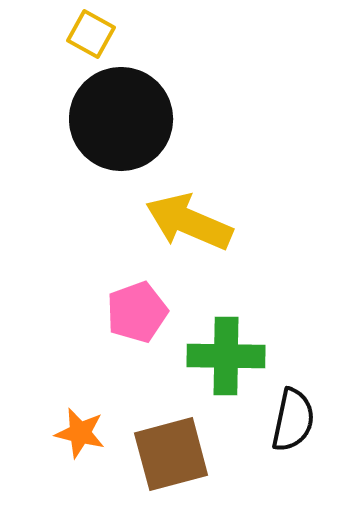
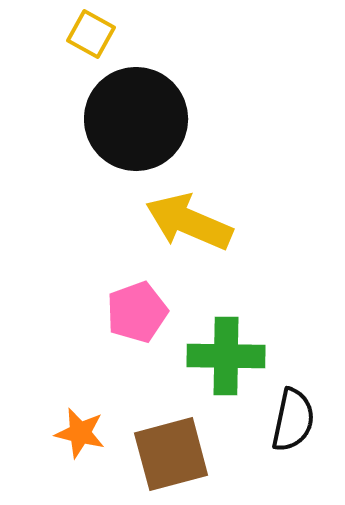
black circle: moved 15 px right
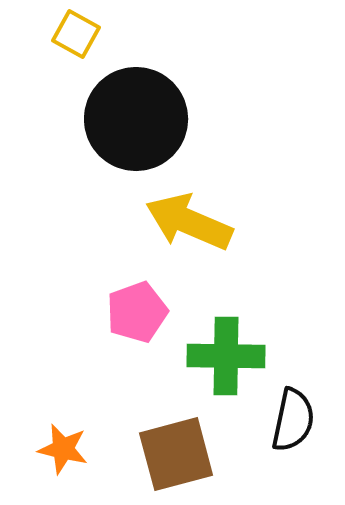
yellow square: moved 15 px left
orange star: moved 17 px left, 16 px down
brown square: moved 5 px right
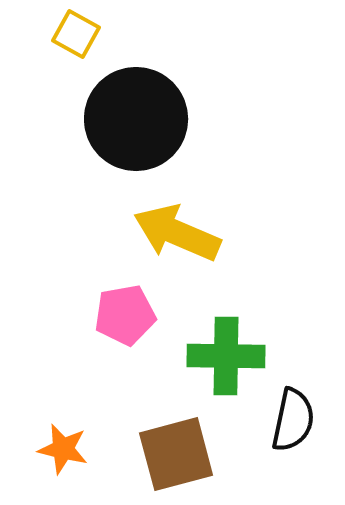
yellow arrow: moved 12 px left, 11 px down
pink pentagon: moved 12 px left, 3 px down; rotated 10 degrees clockwise
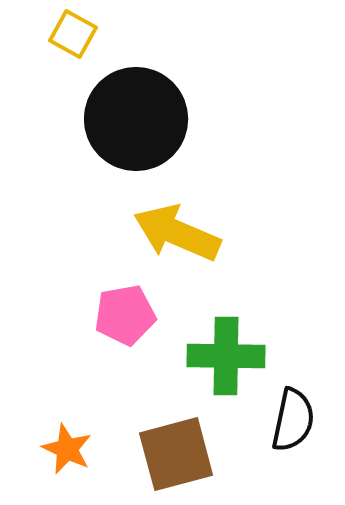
yellow square: moved 3 px left
orange star: moved 4 px right; rotated 12 degrees clockwise
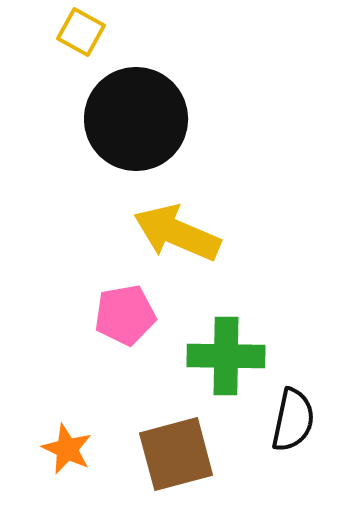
yellow square: moved 8 px right, 2 px up
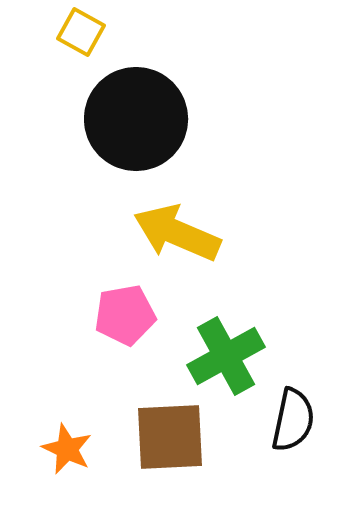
green cross: rotated 30 degrees counterclockwise
brown square: moved 6 px left, 17 px up; rotated 12 degrees clockwise
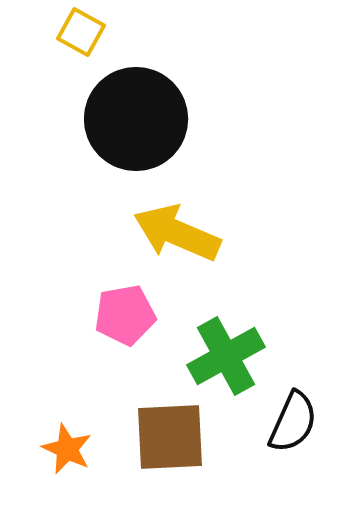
black semicircle: moved 2 px down; rotated 12 degrees clockwise
